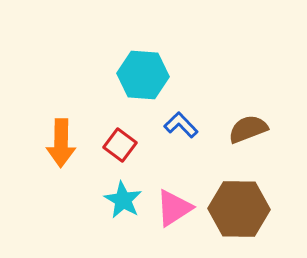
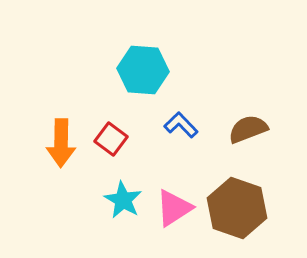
cyan hexagon: moved 5 px up
red square: moved 9 px left, 6 px up
brown hexagon: moved 2 px left, 1 px up; rotated 18 degrees clockwise
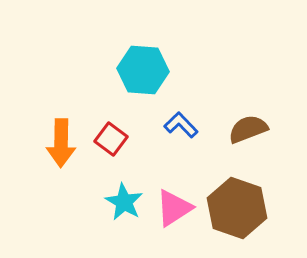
cyan star: moved 1 px right, 2 px down
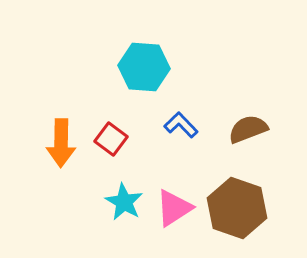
cyan hexagon: moved 1 px right, 3 px up
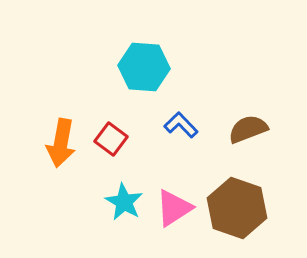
orange arrow: rotated 9 degrees clockwise
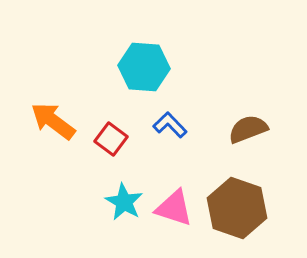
blue L-shape: moved 11 px left
orange arrow: moved 8 px left, 22 px up; rotated 117 degrees clockwise
pink triangle: rotated 51 degrees clockwise
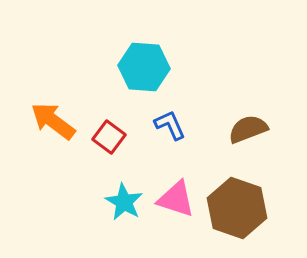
blue L-shape: rotated 20 degrees clockwise
red square: moved 2 px left, 2 px up
pink triangle: moved 2 px right, 9 px up
